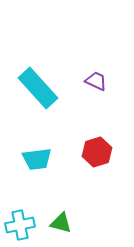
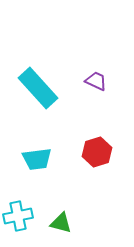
cyan cross: moved 2 px left, 9 px up
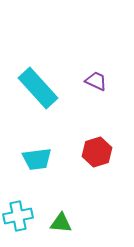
green triangle: rotated 10 degrees counterclockwise
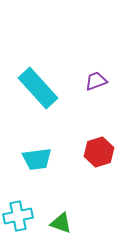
purple trapezoid: rotated 45 degrees counterclockwise
red hexagon: moved 2 px right
green triangle: rotated 15 degrees clockwise
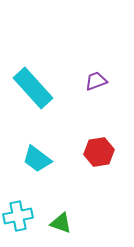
cyan rectangle: moved 5 px left
red hexagon: rotated 8 degrees clockwise
cyan trapezoid: rotated 44 degrees clockwise
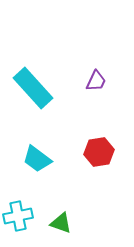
purple trapezoid: rotated 135 degrees clockwise
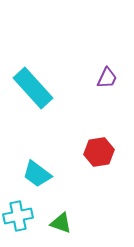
purple trapezoid: moved 11 px right, 3 px up
cyan trapezoid: moved 15 px down
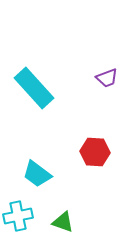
purple trapezoid: rotated 45 degrees clockwise
cyan rectangle: moved 1 px right
red hexagon: moved 4 px left; rotated 12 degrees clockwise
green triangle: moved 2 px right, 1 px up
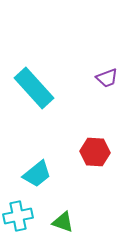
cyan trapezoid: rotated 76 degrees counterclockwise
